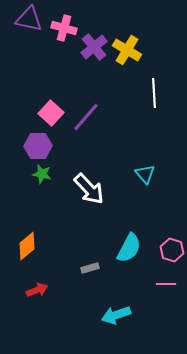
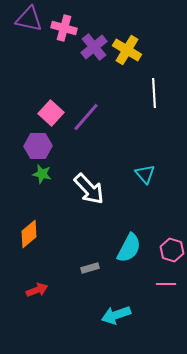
orange diamond: moved 2 px right, 12 px up
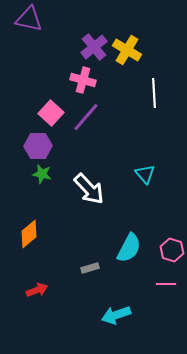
pink cross: moved 19 px right, 52 px down
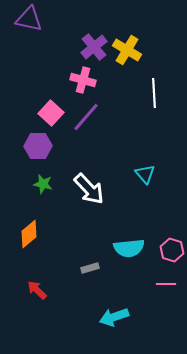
green star: moved 1 px right, 10 px down
cyan semicircle: rotated 56 degrees clockwise
red arrow: rotated 115 degrees counterclockwise
cyan arrow: moved 2 px left, 2 px down
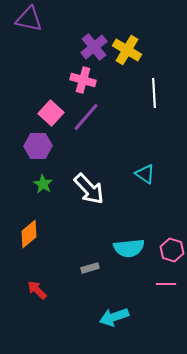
cyan triangle: rotated 15 degrees counterclockwise
green star: rotated 18 degrees clockwise
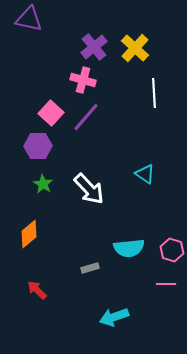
yellow cross: moved 8 px right, 2 px up; rotated 12 degrees clockwise
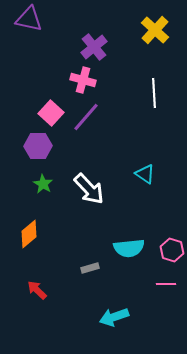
yellow cross: moved 20 px right, 18 px up
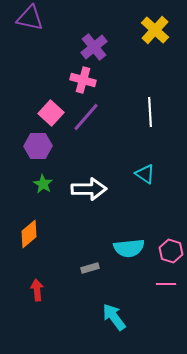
purple triangle: moved 1 px right, 1 px up
white line: moved 4 px left, 19 px down
white arrow: rotated 48 degrees counterclockwise
pink hexagon: moved 1 px left, 1 px down
red arrow: rotated 40 degrees clockwise
cyan arrow: rotated 72 degrees clockwise
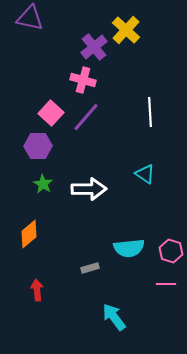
yellow cross: moved 29 px left
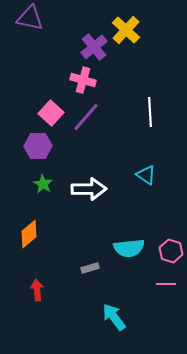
cyan triangle: moved 1 px right, 1 px down
